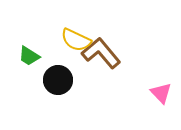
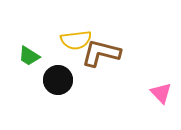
yellow semicircle: rotated 32 degrees counterclockwise
brown L-shape: rotated 36 degrees counterclockwise
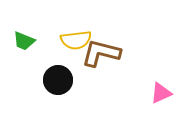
green trapezoid: moved 5 px left, 15 px up; rotated 10 degrees counterclockwise
pink triangle: rotated 50 degrees clockwise
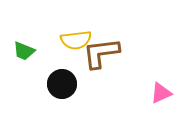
green trapezoid: moved 10 px down
brown L-shape: rotated 21 degrees counterclockwise
black circle: moved 4 px right, 4 px down
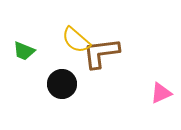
yellow semicircle: rotated 48 degrees clockwise
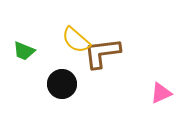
brown L-shape: moved 1 px right
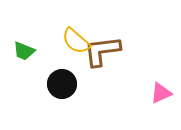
yellow semicircle: moved 1 px down
brown L-shape: moved 2 px up
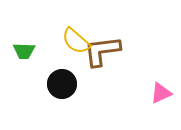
green trapezoid: rotated 20 degrees counterclockwise
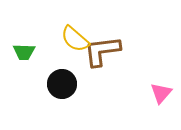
yellow semicircle: moved 1 px left, 2 px up
green trapezoid: moved 1 px down
pink triangle: rotated 25 degrees counterclockwise
